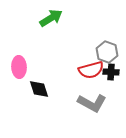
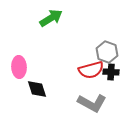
black diamond: moved 2 px left
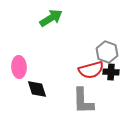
gray L-shape: moved 9 px left, 2 px up; rotated 60 degrees clockwise
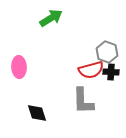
black diamond: moved 24 px down
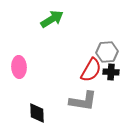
green arrow: moved 1 px right, 1 px down
gray hexagon: rotated 25 degrees counterclockwise
red semicircle: rotated 45 degrees counterclockwise
gray L-shape: rotated 80 degrees counterclockwise
black diamond: rotated 15 degrees clockwise
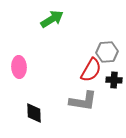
black cross: moved 3 px right, 8 px down
black diamond: moved 3 px left
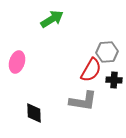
pink ellipse: moved 2 px left, 5 px up; rotated 20 degrees clockwise
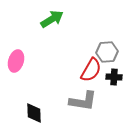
pink ellipse: moved 1 px left, 1 px up
black cross: moved 3 px up
